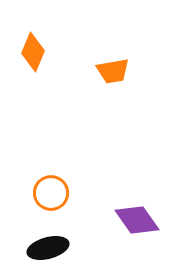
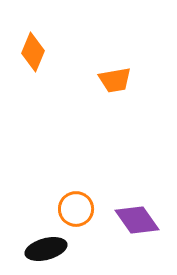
orange trapezoid: moved 2 px right, 9 px down
orange circle: moved 25 px right, 16 px down
black ellipse: moved 2 px left, 1 px down
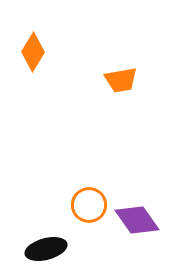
orange diamond: rotated 9 degrees clockwise
orange trapezoid: moved 6 px right
orange circle: moved 13 px right, 4 px up
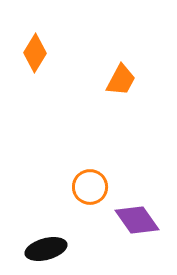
orange diamond: moved 2 px right, 1 px down
orange trapezoid: rotated 52 degrees counterclockwise
orange circle: moved 1 px right, 18 px up
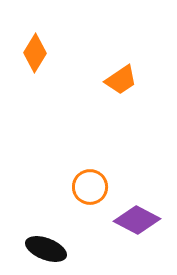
orange trapezoid: rotated 28 degrees clockwise
purple diamond: rotated 27 degrees counterclockwise
black ellipse: rotated 36 degrees clockwise
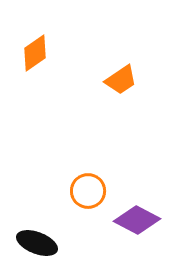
orange diamond: rotated 24 degrees clockwise
orange circle: moved 2 px left, 4 px down
black ellipse: moved 9 px left, 6 px up
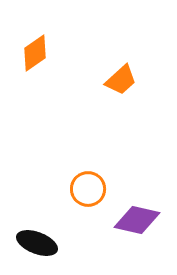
orange trapezoid: rotated 8 degrees counterclockwise
orange circle: moved 2 px up
purple diamond: rotated 15 degrees counterclockwise
